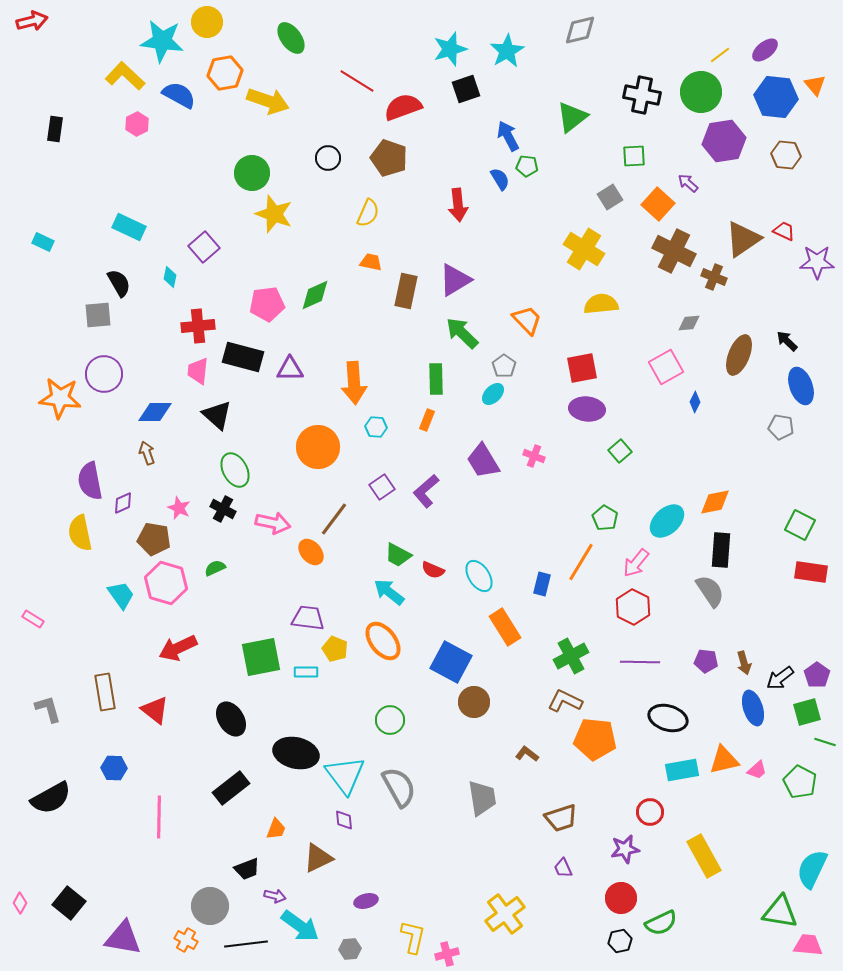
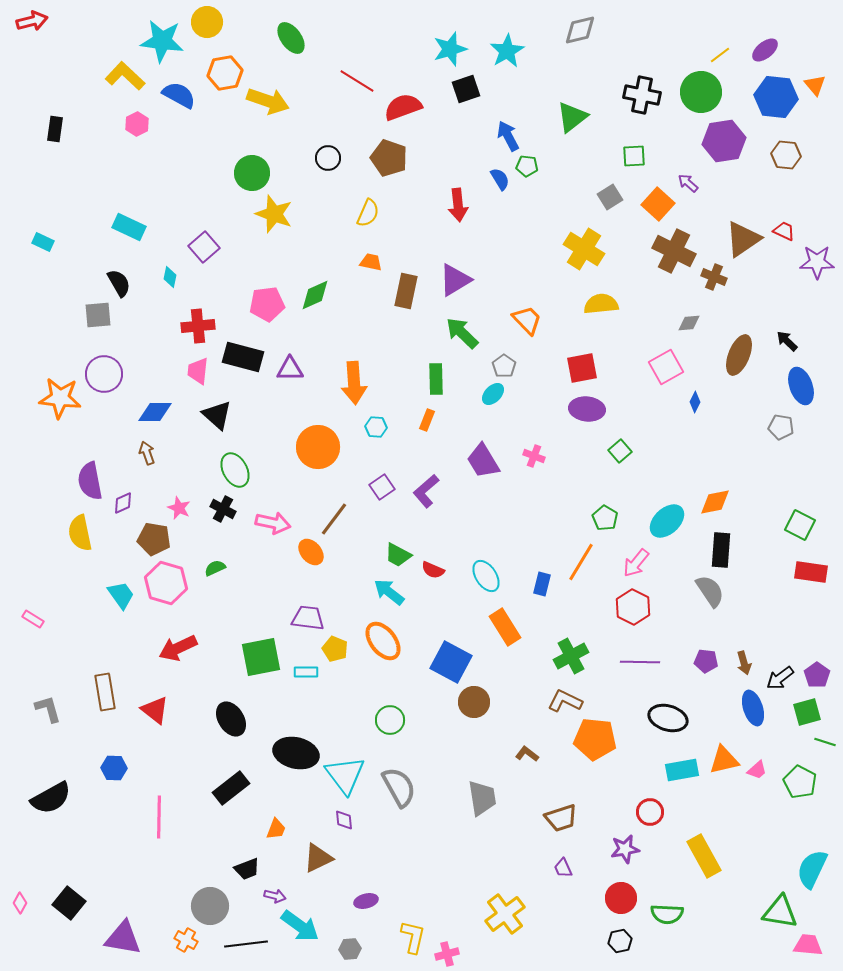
cyan ellipse at (479, 576): moved 7 px right
green semicircle at (661, 923): moved 6 px right, 9 px up; rotated 28 degrees clockwise
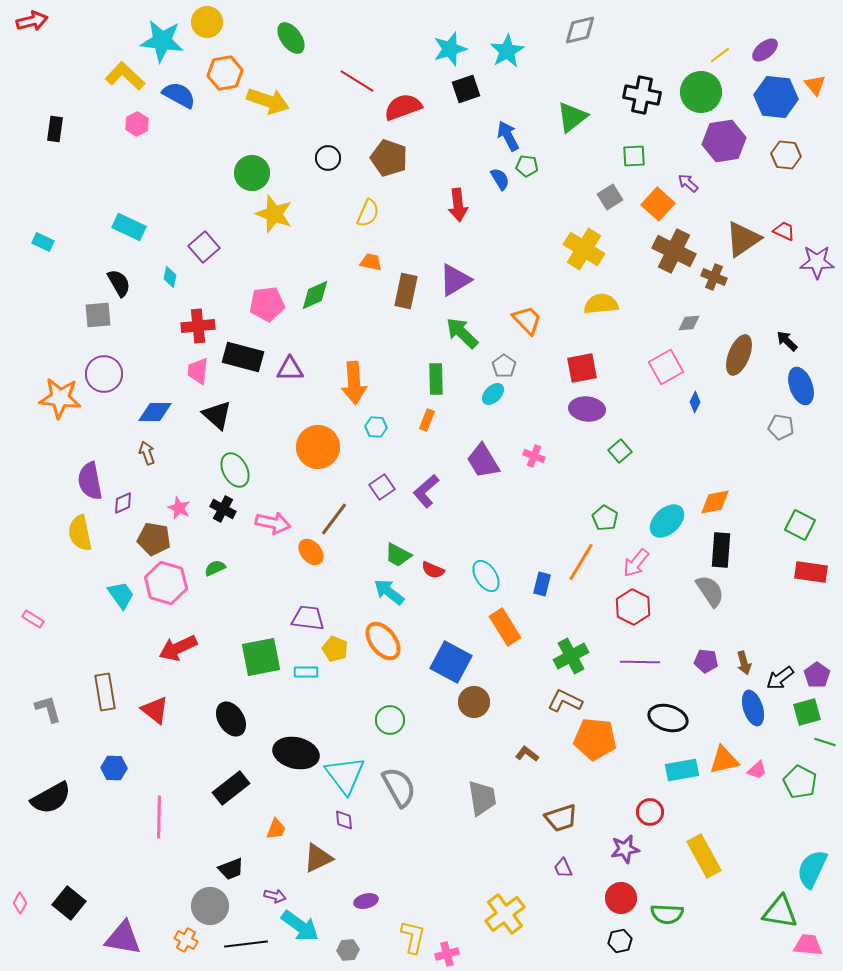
black trapezoid at (247, 869): moved 16 px left
gray hexagon at (350, 949): moved 2 px left, 1 px down
